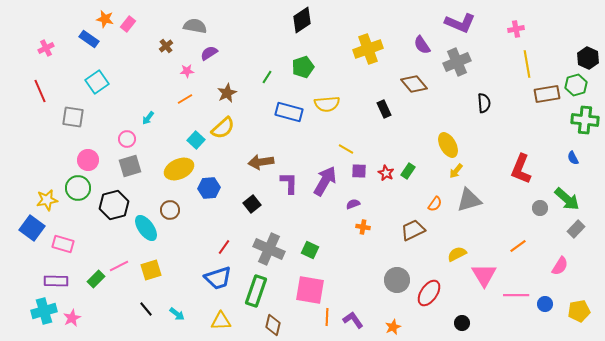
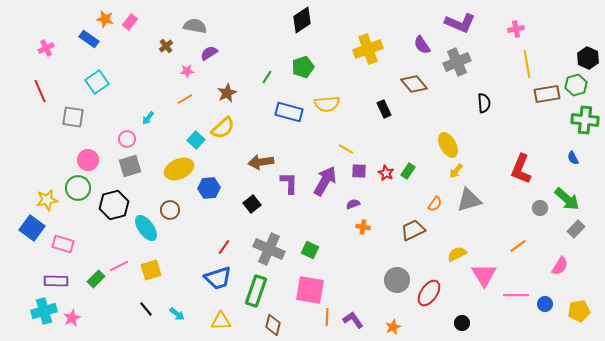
pink rectangle at (128, 24): moved 2 px right, 2 px up
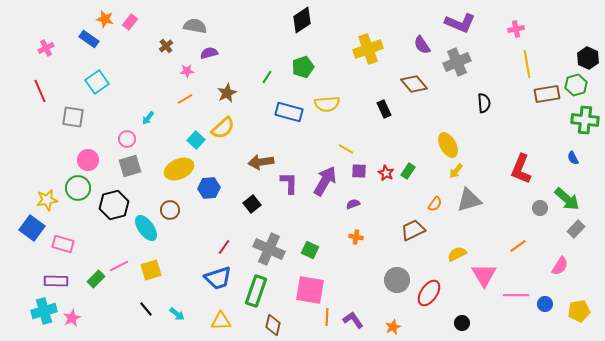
purple semicircle at (209, 53): rotated 18 degrees clockwise
orange cross at (363, 227): moved 7 px left, 10 px down
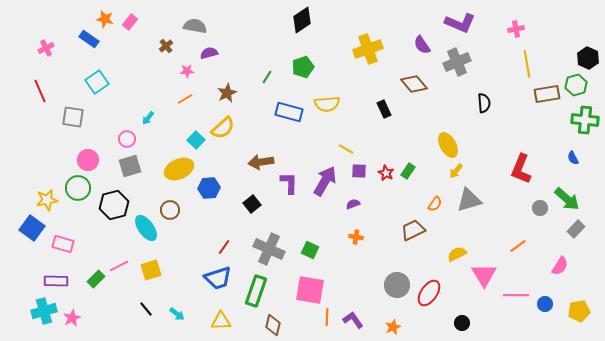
gray circle at (397, 280): moved 5 px down
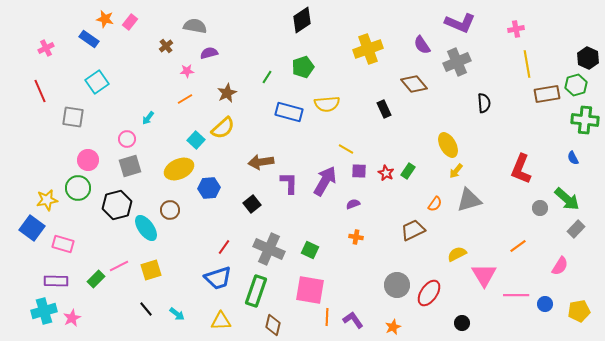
black hexagon at (114, 205): moved 3 px right
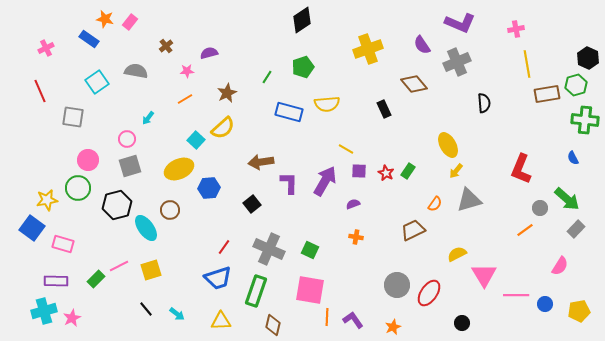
gray semicircle at (195, 26): moved 59 px left, 45 px down
orange line at (518, 246): moved 7 px right, 16 px up
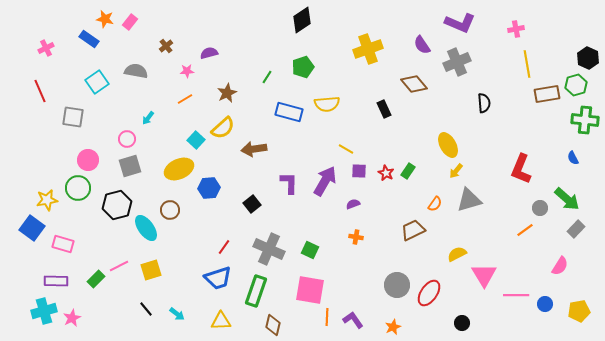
brown arrow at (261, 162): moved 7 px left, 13 px up
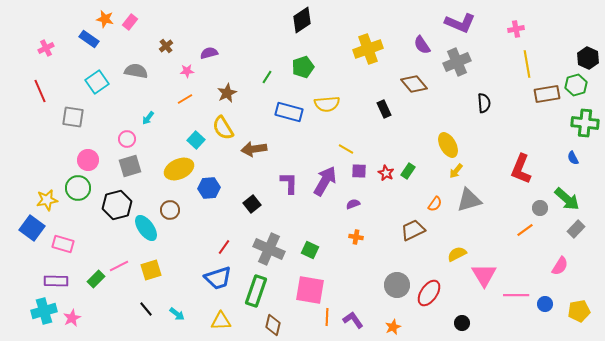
green cross at (585, 120): moved 3 px down
yellow semicircle at (223, 128): rotated 100 degrees clockwise
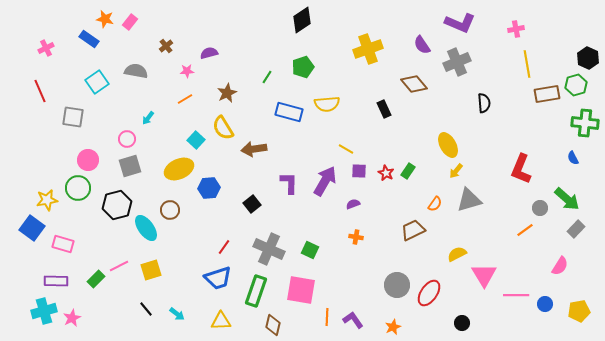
pink square at (310, 290): moved 9 px left
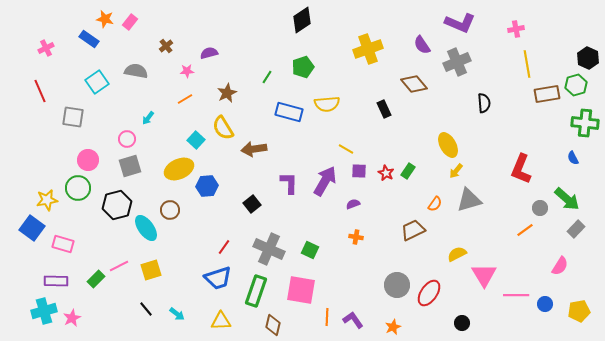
blue hexagon at (209, 188): moved 2 px left, 2 px up
